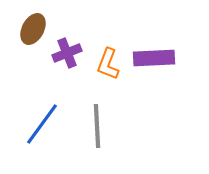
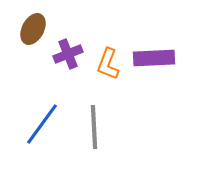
purple cross: moved 1 px right, 1 px down
gray line: moved 3 px left, 1 px down
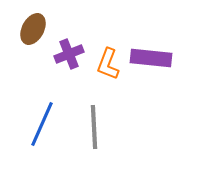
purple cross: moved 1 px right
purple rectangle: moved 3 px left; rotated 9 degrees clockwise
blue line: rotated 12 degrees counterclockwise
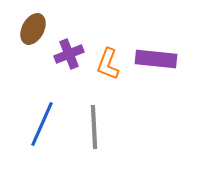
purple rectangle: moved 5 px right, 1 px down
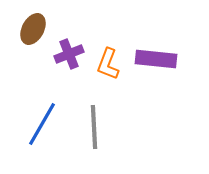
blue line: rotated 6 degrees clockwise
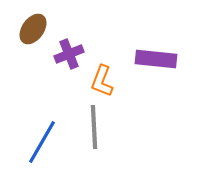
brown ellipse: rotated 8 degrees clockwise
orange L-shape: moved 6 px left, 17 px down
blue line: moved 18 px down
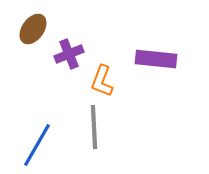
blue line: moved 5 px left, 3 px down
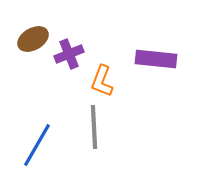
brown ellipse: moved 10 px down; rotated 24 degrees clockwise
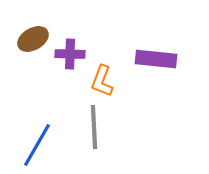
purple cross: moved 1 px right; rotated 24 degrees clockwise
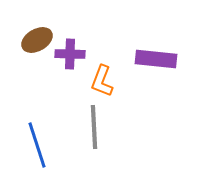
brown ellipse: moved 4 px right, 1 px down
blue line: rotated 48 degrees counterclockwise
